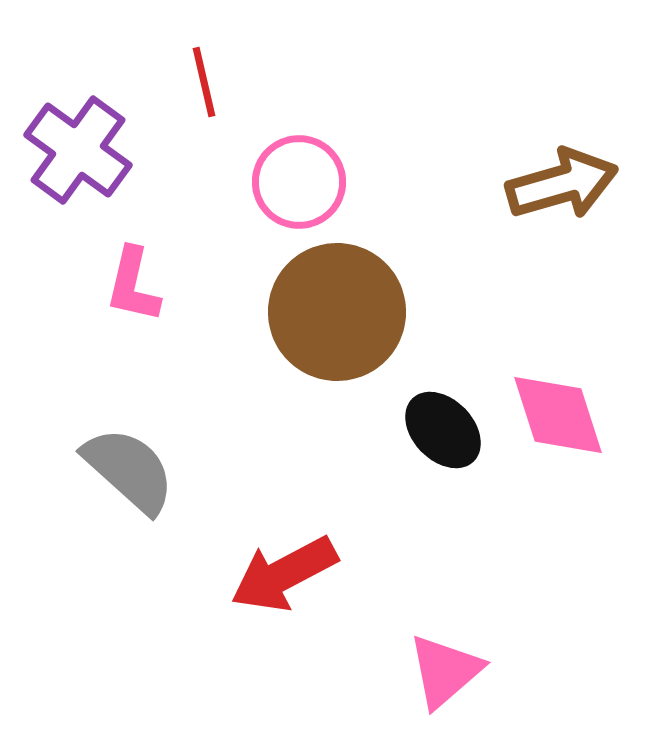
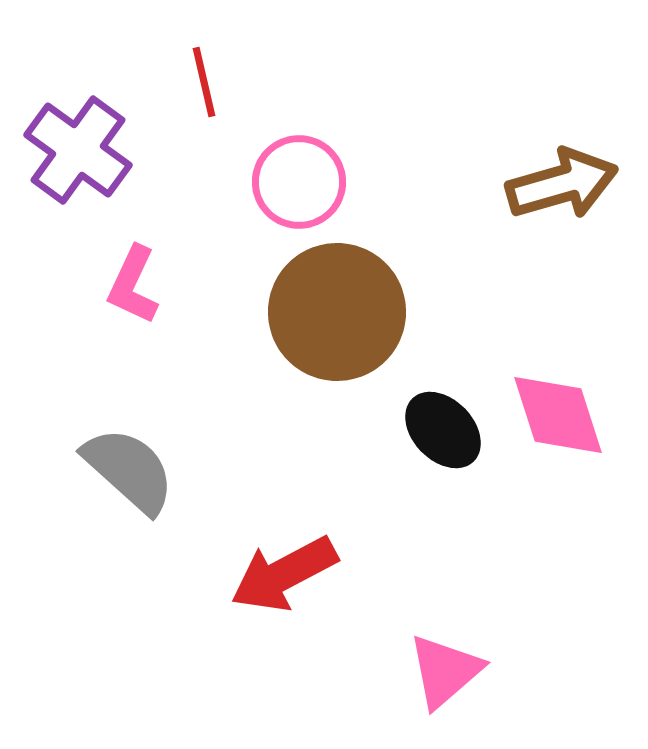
pink L-shape: rotated 12 degrees clockwise
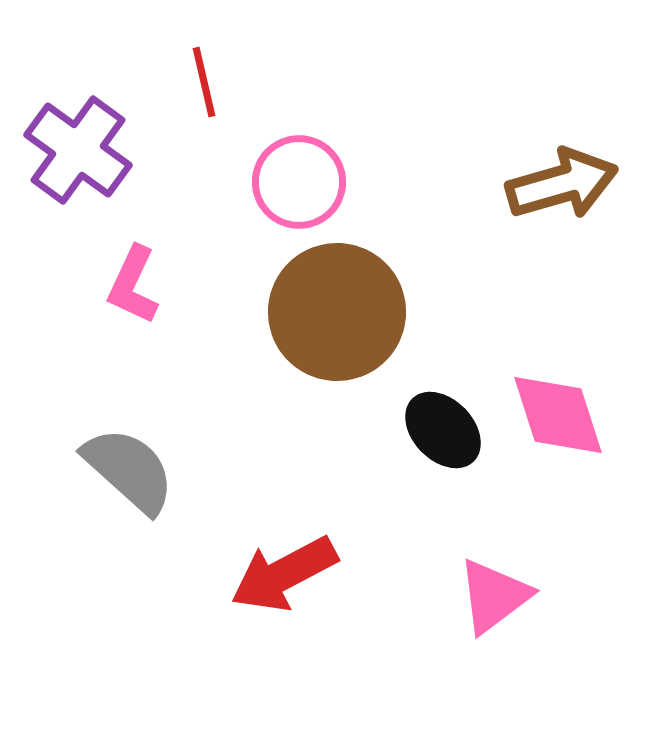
pink triangle: moved 49 px right, 75 px up; rotated 4 degrees clockwise
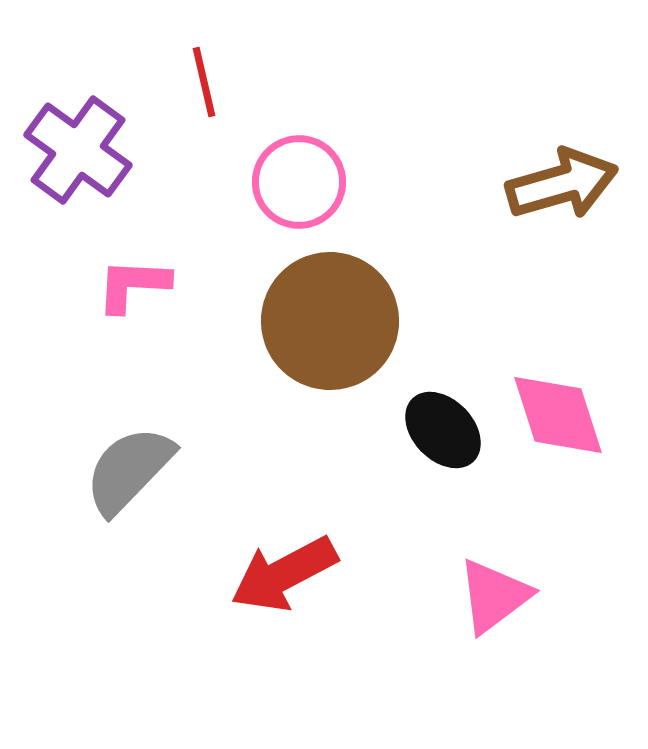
pink L-shape: rotated 68 degrees clockwise
brown circle: moved 7 px left, 9 px down
gray semicircle: rotated 88 degrees counterclockwise
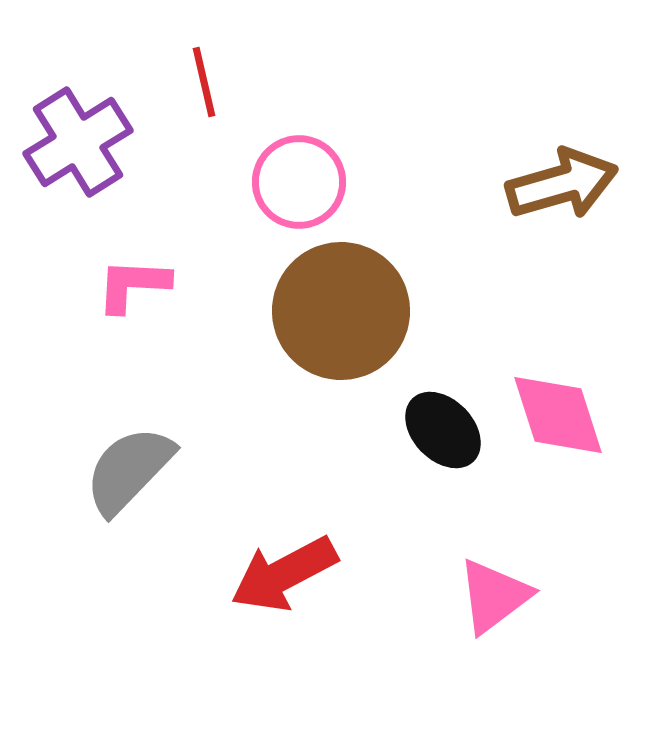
purple cross: moved 8 px up; rotated 22 degrees clockwise
brown circle: moved 11 px right, 10 px up
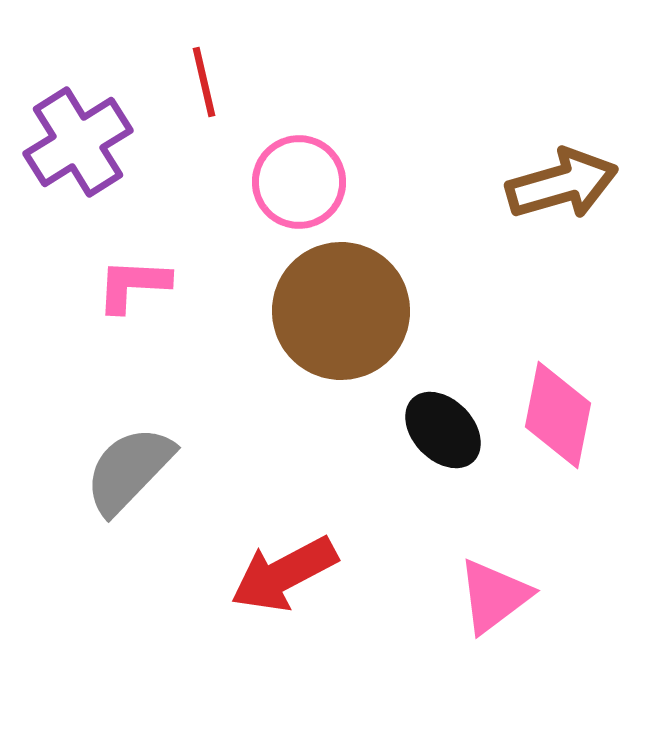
pink diamond: rotated 29 degrees clockwise
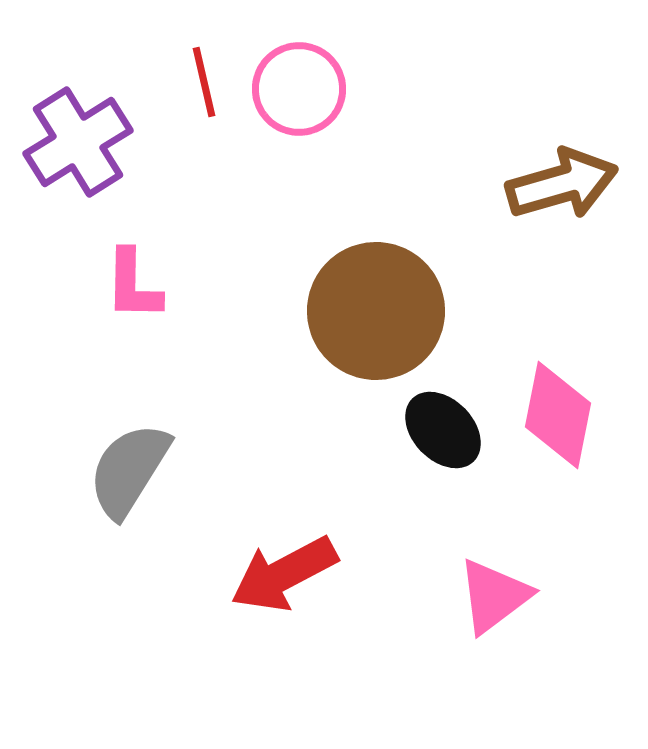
pink circle: moved 93 px up
pink L-shape: rotated 92 degrees counterclockwise
brown circle: moved 35 px right
gray semicircle: rotated 12 degrees counterclockwise
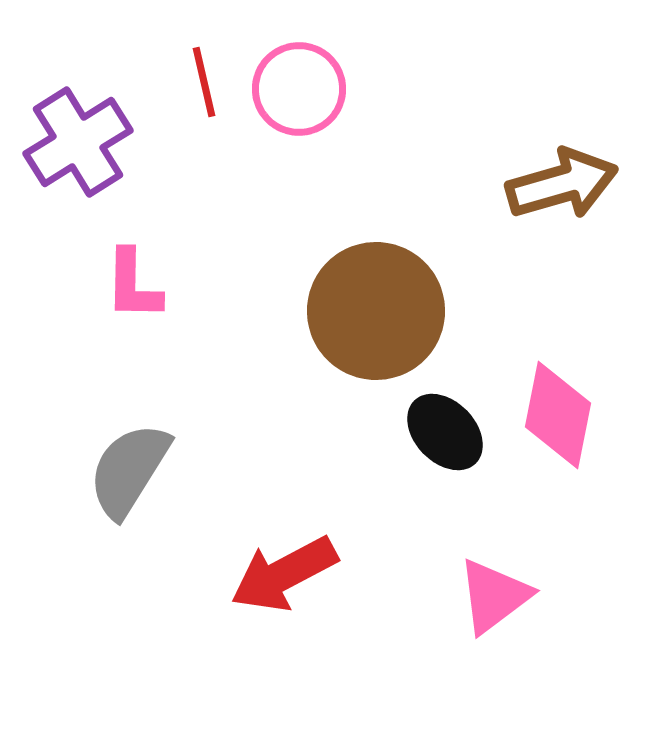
black ellipse: moved 2 px right, 2 px down
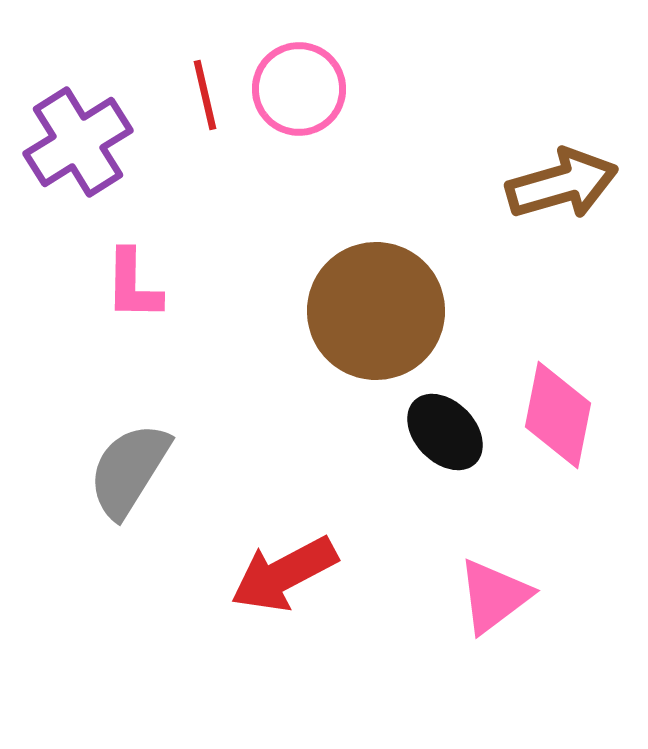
red line: moved 1 px right, 13 px down
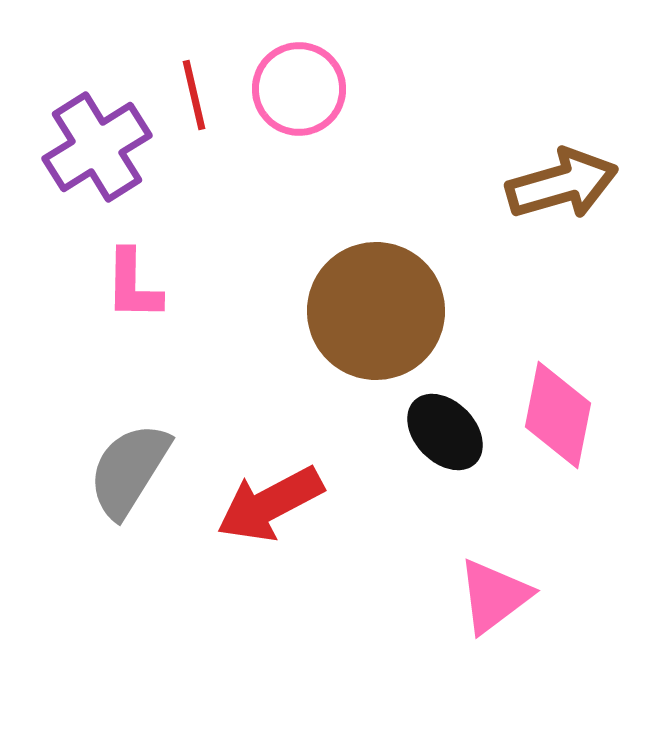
red line: moved 11 px left
purple cross: moved 19 px right, 5 px down
red arrow: moved 14 px left, 70 px up
